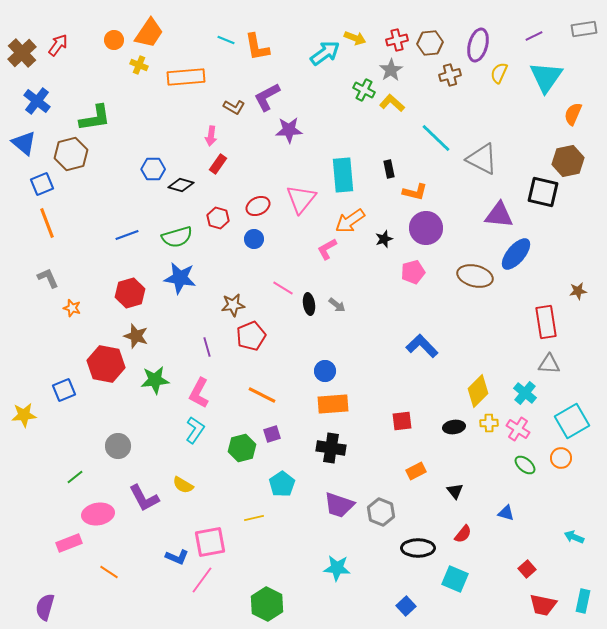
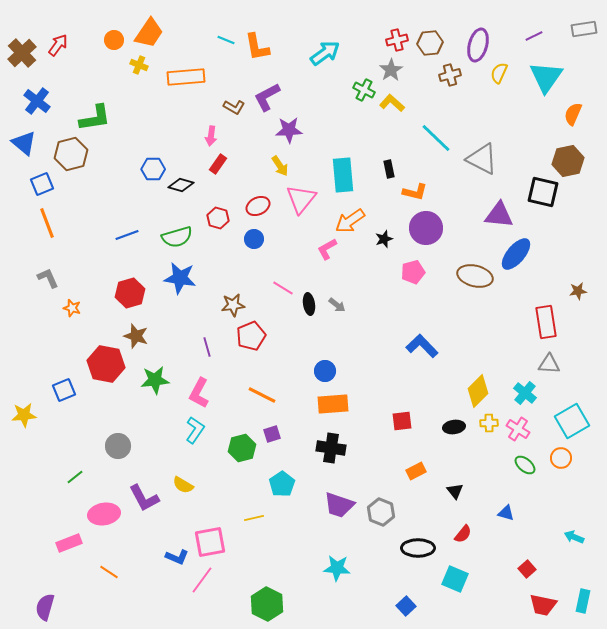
yellow arrow at (355, 38): moved 75 px left, 128 px down; rotated 35 degrees clockwise
pink ellipse at (98, 514): moved 6 px right
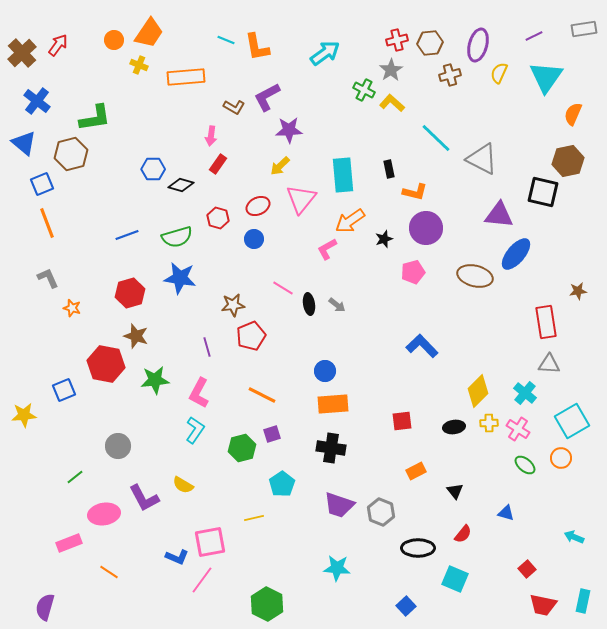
yellow arrow at (280, 166): rotated 80 degrees clockwise
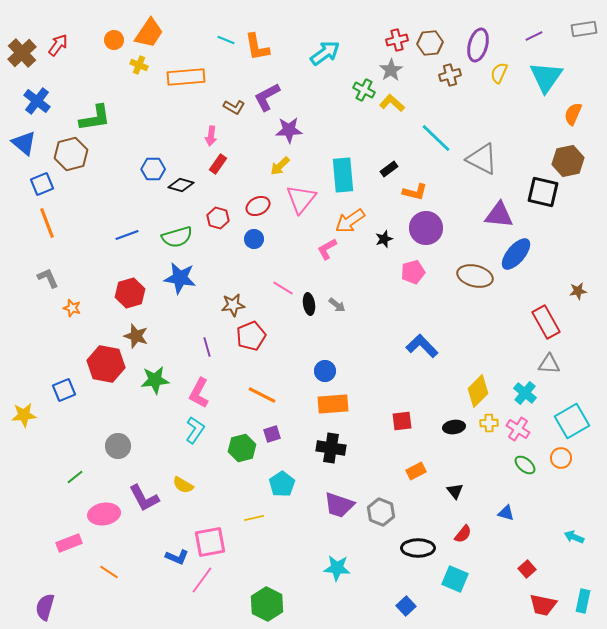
black rectangle at (389, 169): rotated 66 degrees clockwise
red rectangle at (546, 322): rotated 20 degrees counterclockwise
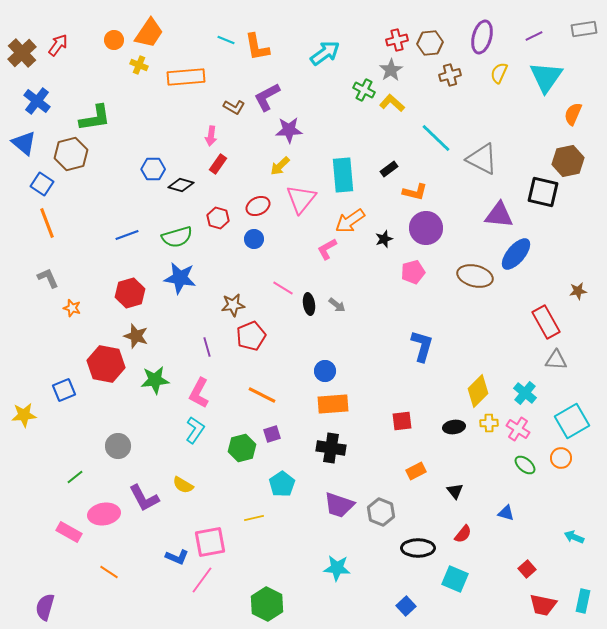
purple ellipse at (478, 45): moved 4 px right, 8 px up
blue square at (42, 184): rotated 35 degrees counterclockwise
blue L-shape at (422, 346): rotated 60 degrees clockwise
gray triangle at (549, 364): moved 7 px right, 4 px up
pink rectangle at (69, 543): moved 11 px up; rotated 50 degrees clockwise
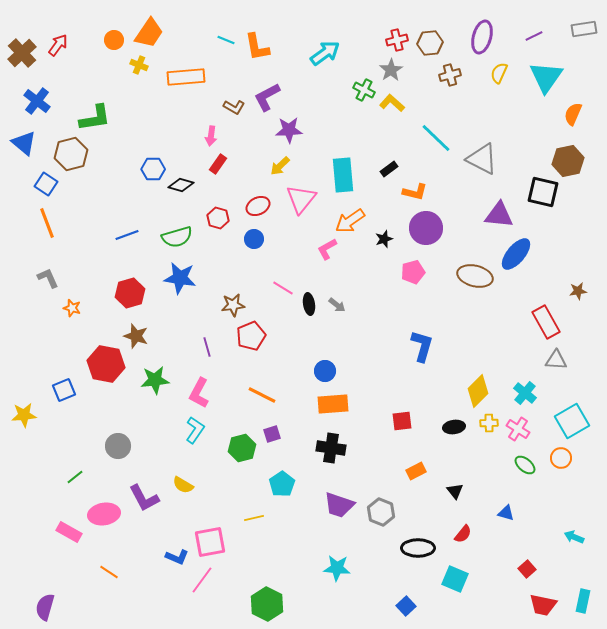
blue square at (42, 184): moved 4 px right
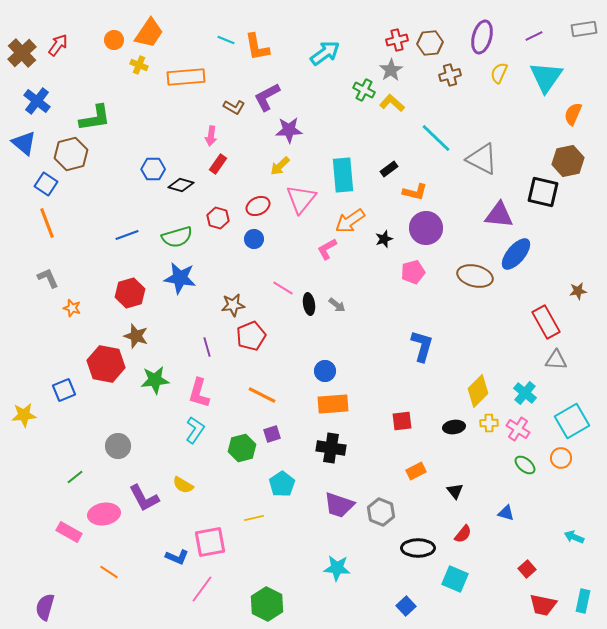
pink L-shape at (199, 393): rotated 12 degrees counterclockwise
pink line at (202, 580): moved 9 px down
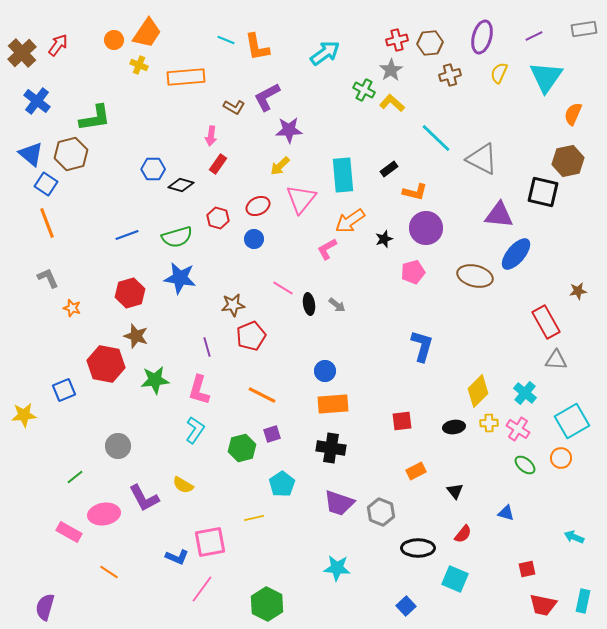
orange trapezoid at (149, 33): moved 2 px left
blue triangle at (24, 143): moved 7 px right, 11 px down
pink L-shape at (199, 393): moved 3 px up
purple trapezoid at (339, 505): moved 2 px up
red square at (527, 569): rotated 30 degrees clockwise
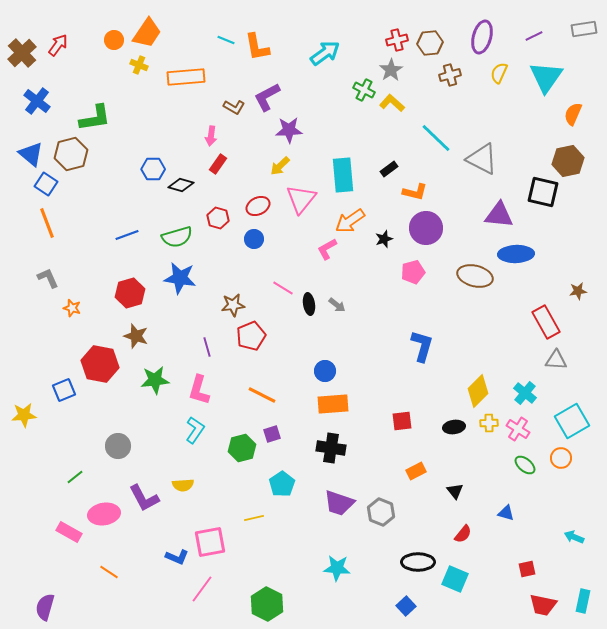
blue ellipse at (516, 254): rotated 48 degrees clockwise
red hexagon at (106, 364): moved 6 px left
yellow semicircle at (183, 485): rotated 35 degrees counterclockwise
black ellipse at (418, 548): moved 14 px down
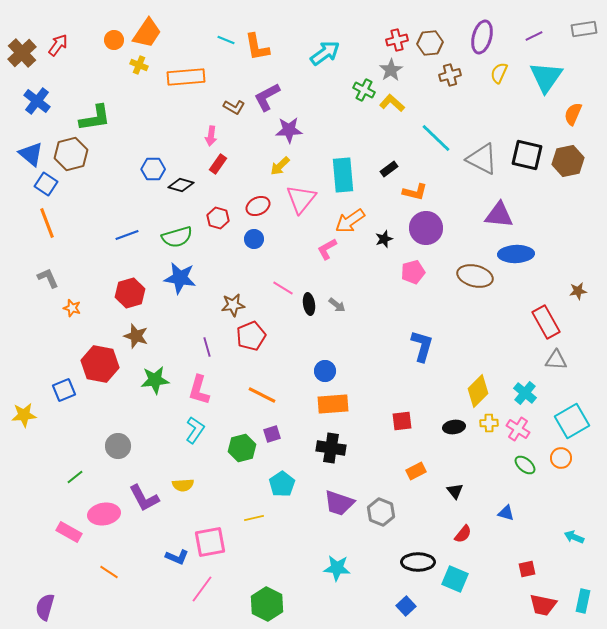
black square at (543, 192): moved 16 px left, 37 px up
